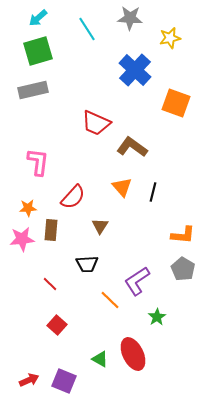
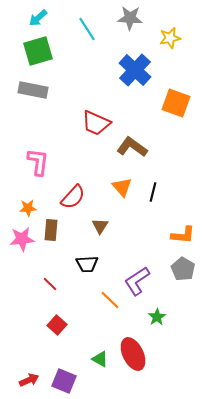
gray rectangle: rotated 24 degrees clockwise
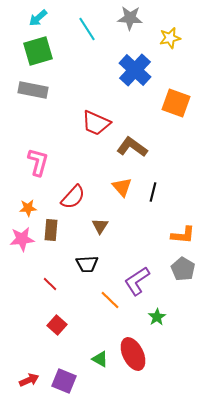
pink L-shape: rotated 8 degrees clockwise
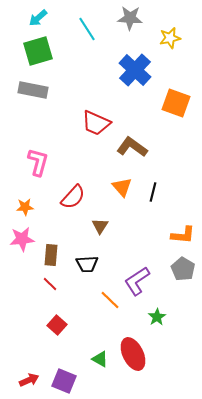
orange star: moved 3 px left, 1 px up
brown rectangle: moved 25 px down
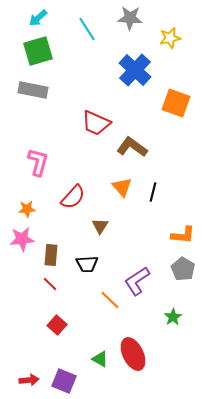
orange star: moved 2 px right, 2 px down
green star: moved 16 px right
red arrow: rotated 18 degrees clockwise
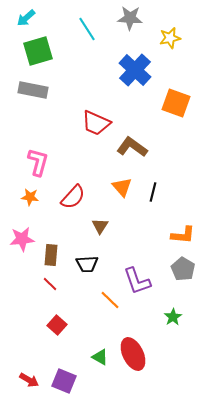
cyan arrow: moved 12 px left
orange star: moved 3 px right, 12 px up; rotated 12 degrees clockwise
purple L-shape: rotated 76 degrees counterclockwise
green triangle: moved 2 px up
red arrow: rotated 36 degrees clockwise
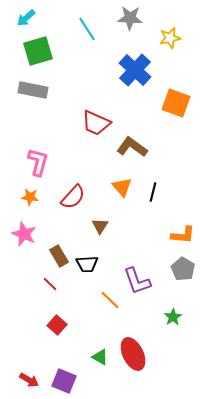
pink star: moved 2 px right, 5 px up; rotated 30 degrees clockwise
brown rectangle: moved 8 px right, 1 px down; rotated 35 degrees counterclockwise
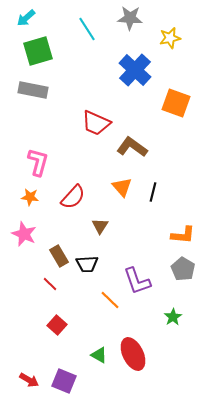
green triangle: moved 1 px left, 2 px up
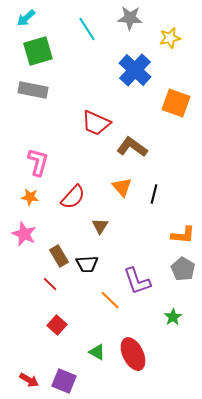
black line: moved 1 px right, 2 px down
green triangle: moved 2 px left, 3 px up
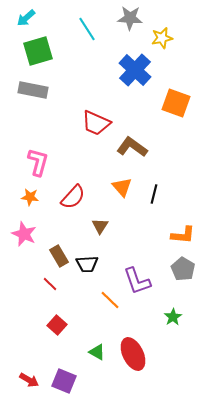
yellow star: moved 8 px left
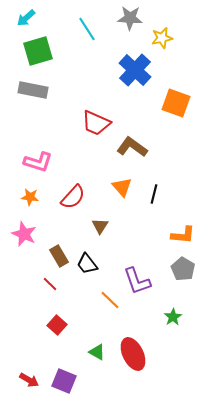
pink L-shape: rotated 92 degrees clockwise
black trapezoid: rotated 55 degrees clockwise
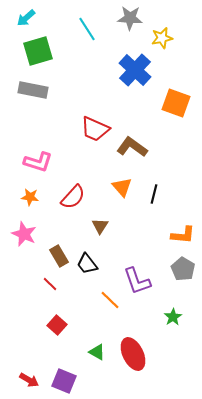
red trapezoid: moved 1 px left, 6 px down
